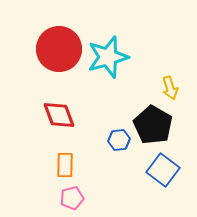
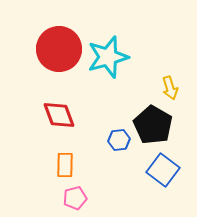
pink pentagon: moved 3 px right
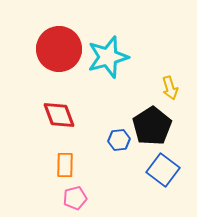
black pentagon: moved 1 px left, 1 px down; rotated 9 degrees clockwise
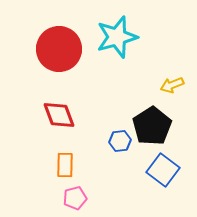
cyan star: moved 9 px right, 20 px up
yellow arrow: moved 2 px right, 3 px up; rotated 85 degrees clockwise
blue hexagon: moved 1 px right, 1 px down
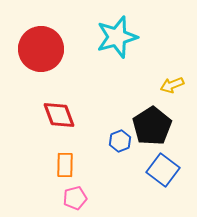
red circle: moved 18 px left
blue hexagon: rotated 15 degrees counterclockwise
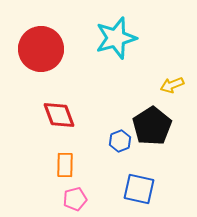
cyan star: moved 1 px left, 1 px down
blue square: moved 24 px left, 19 px down; rotated 24 degrees counterclockwise
pink pentagon: moved 1 px down
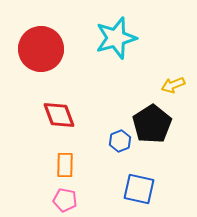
yellow arrow: moved 1 px right
black pentagon: moved 2 px up
pink pentagon: moved 10 px left, 1 px down; rotated 25 degrees clockwise
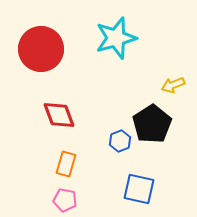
orange rectangle: moved 1 px right, 1 px up; rotated 15 degrees clockwise
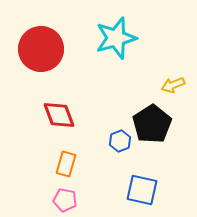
blue square: moved 3 px right, 1 px down
